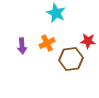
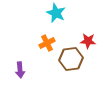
purple arrow: moved 2 px left, 24 px down
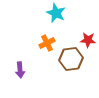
red star: moved 1 px up
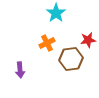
cyan star: rotated 12 degrees clockwise
red star: rotated 14 degrees counterclockwise
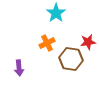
red star: moved 2 px down
brown hexagon: rotated 15 degrees clockwise
purple arrow: moved 1 px left, 2 px up
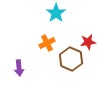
brown hexagon: rotated 15 degrees clockwise
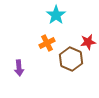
cyan star: moved 2 px down
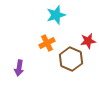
cyan star: rotated 18 degrees clockwise
red star: moved 1 px up
purple arrow: rotated 14 degrees clockwise
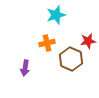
orange cross: rotated 14 degrees clockwise
purple arrow: moved 6 px right
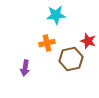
cyan star: rotated 12 degrees clockwise
red star: rotated 28 degrees clockwise
brown hexagon: rotated 25 degrees clockwise
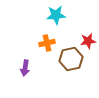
red star: rotated 28 degrees counterclockwise
